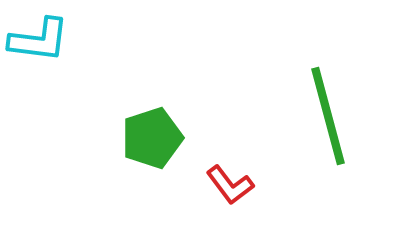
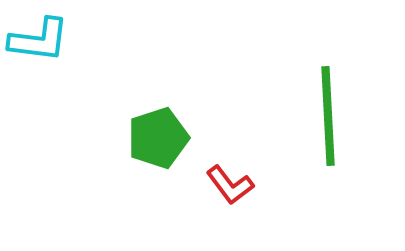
green line: rotated 12 degrees clockwise
green pentagon: moved 6 px right
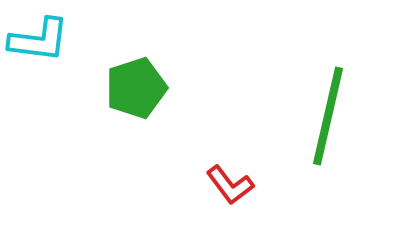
green line: rotated 16 degrees clockwise
green pentagon: moved 22 px left, 50 px up
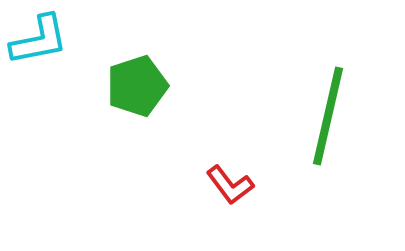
cyan L-shape: rotated 18 degrees counterclockwise
green pentagon: moved 1 px right, 2 px up
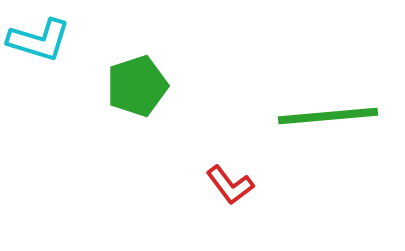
cyan L-shape: rotated 28 degrees clockwise
green line: rotated 72 degrees clockwise
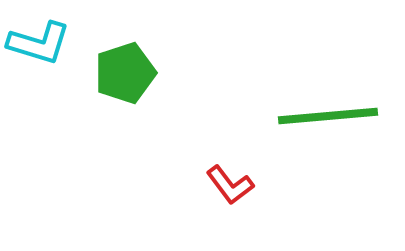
cyan L-shape: moved 3 px down
green pentagon: moved 12 px left, 13 px up
